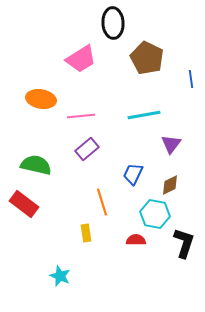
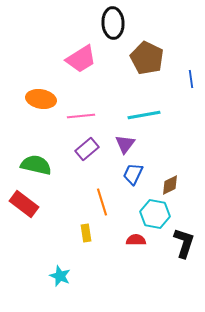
purple triangle: moved 46 px left
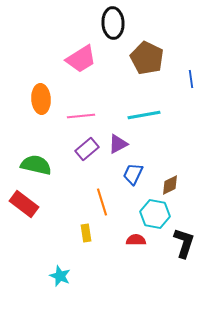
orange ellipse: rotated 76 degrees clockwise
purple triangle: moved 7 px left; rotated 25 degrees clockwise
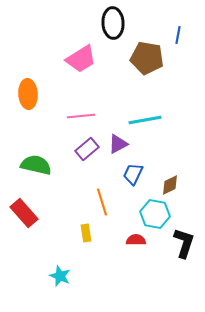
brown pentagon: rotated 16 degrees counterclockwise
blue line: moved 13 px left, 44 px up; rotated 18 degrees clockwise
orange ellipse: moved 13 px left, 5 px up
cyan line: moved 1 px right, 5 px down
red rectangle: moved 9 px down; rotated 12 degrees clockwise
